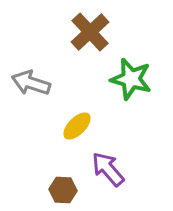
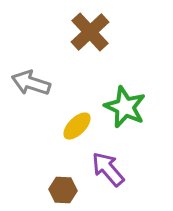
green star: moved 6 px left, 28 px down; rotated 9 degrees clockwise
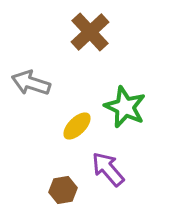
brown hexagon: rotated 12 degrees counterclockwise
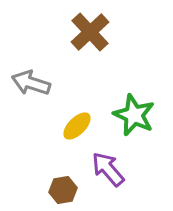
green star: moved 9 px right, 8 px down
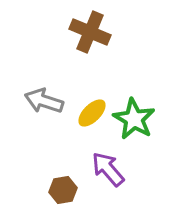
brown cross: rotated 24 degrees counterclockwise
gray arrow: moved 13 px right, 18 px down
green star: moved 4 px down; rotated 6 degrees clockwise
yellow ellipse: moved 15 px right, 13 px up
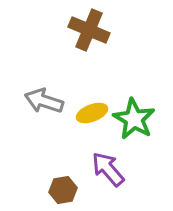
brown cross: moved 1 px left, 2 px up
yellow ellipse: rotated 24 degrees clockwise
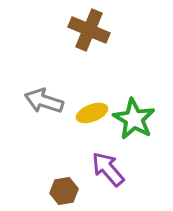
brown hexagon: moved 1 px right, 1 px down
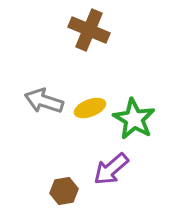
yellow ellipse: moved 2 px left, 5 px up
purple arrow: moved 3 px right; rotated 90 degrees counterclockwise
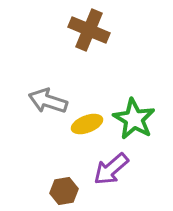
gray arrow: moved 4 px right
yellow ellipse: moved 3 px left, 16 px down
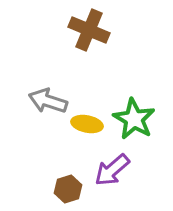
yellow ellipse: rotated 32 degrees clockwise
purple arrow: moved 1 px right, 1 px down
brown hexagon: moved 4 px right, 2 px up; rotated 8 degrees counterclockwise
